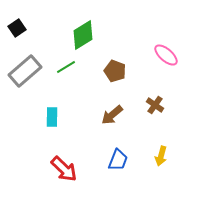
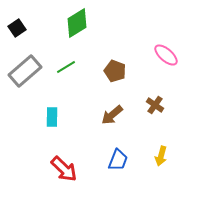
green diamond: moved 6 px left, 12 px up
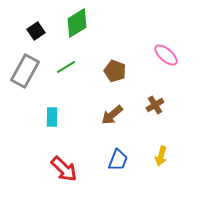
black square: moved 19 px right, 3 px down
gray rectangle: rotated 20 degrees counterclockwise
brown cross: rotated 24 degrees clockwise
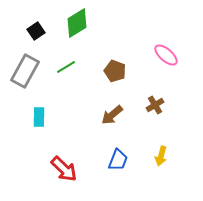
cyan rectangle: moved 13 px left
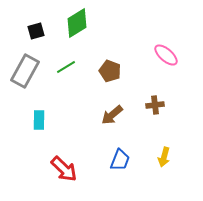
black square: rotated 18 degrees clockwise
brown pentagon: moved 5 px left
brown cross: rotated 24 degrees clockwise
cyan rectangle: moved 3 px down
yellow arrow: moved 3 px right, 1 px down
blue trapezoid: moved 2 px right
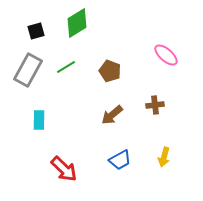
gray rectangle: moved 3 px right, 1 px up
blue trapezoid: rotated 40 degrees clockwise
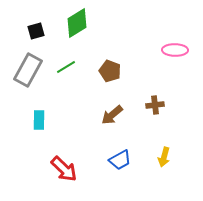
pink ellipse: moved 9 px right, 5 px up; rotated 40 degrees counterclockwise
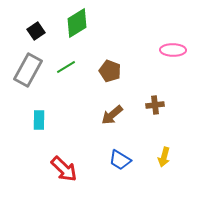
black square: rotated 18 degrees counterclockwise
pink ellipse: moved 2 px left
blue trapezoid: rotated 60 degrees clockwise
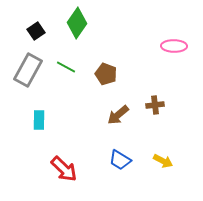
green diamond: rotated 24 degrees counterclockwise
pink ellipse: moved 1 px right, 4 px up
green line: rotated 60 degrees clockwise
brown pentagon: moved 4 px left, 3 px down
brown arrow: moved 6 px right
yellow arrow: moved 1 px left, 4 px down; rotated 78 degrees counterclockwise
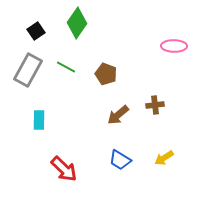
yellow arrow: moved 1 px right, 3 px up; rotated 120 degrees clockwise
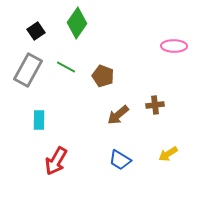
brown pentagon: moved 3 px left, 2 px down
yellow arrow: moved 4 px right, 4 px up
red arrow: moved 8 px left, 8 px up; rotated 76 degrees clockwise
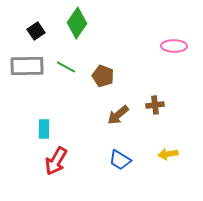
gray rectangle: moved 1 px left, 4 px up; rotated 60 degrees clockwise
cyan rectangle: moved 5 px right, 9 px down
yellow arrow: rotated 24 degrees clockwise
